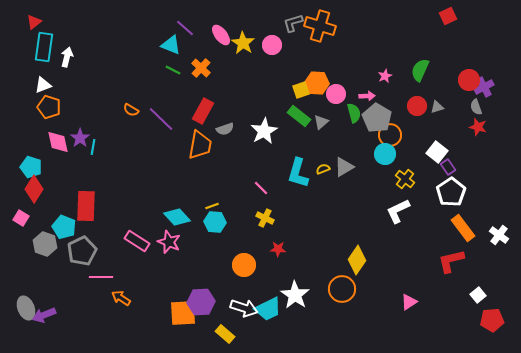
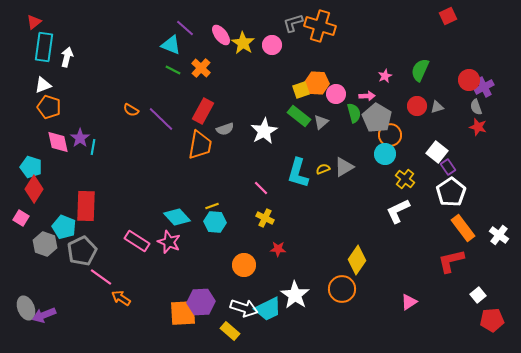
pink line at (101, 277): rotated 35 degrees clockwise
yellow rectangle at (225, 334): moved 5 px right, 3 px up
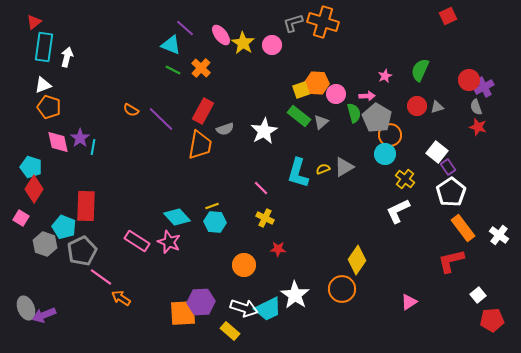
orange cross at (320, 26): moved 3 px right, 4 px up
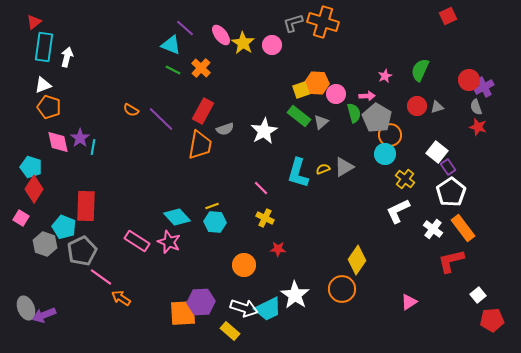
white cross at (499, 235): moved 66 px left, 6 px up
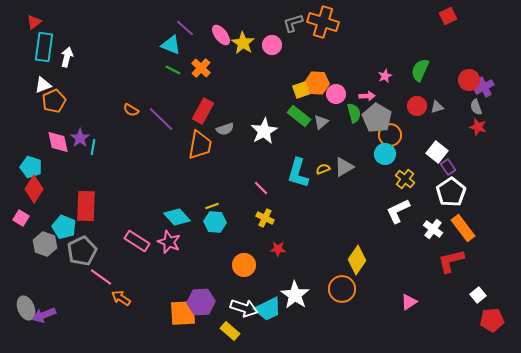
orange pentagon at (49, 107): moved 5 px right, 6 px up; rotated 30 degrees clockwise
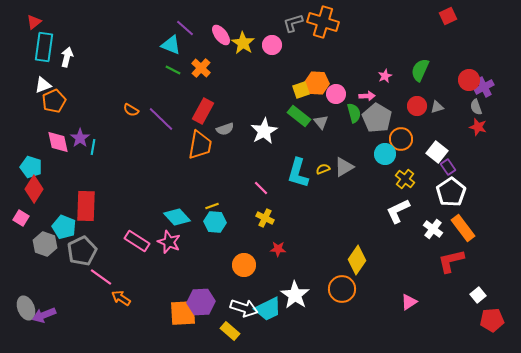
gray triangle at (321, 122): rotated 28 degrees counterclockwise
orange circle at (390, 135): moved 11 px right, 4 px down
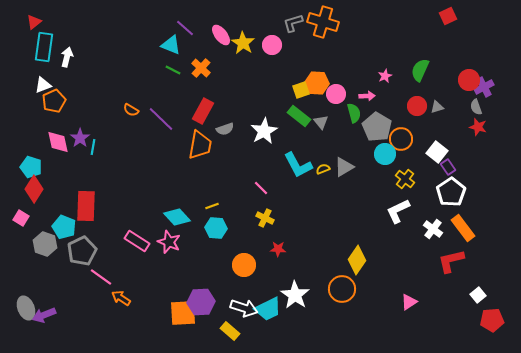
gray pentagon at (377, 118): moved 9 px down
cyan L-shape at (298, 173): moved 8 px up; rotated 44 degrees counterclockwise
cyan hexagon at (215, 222): moved 1 px right, 6 px down
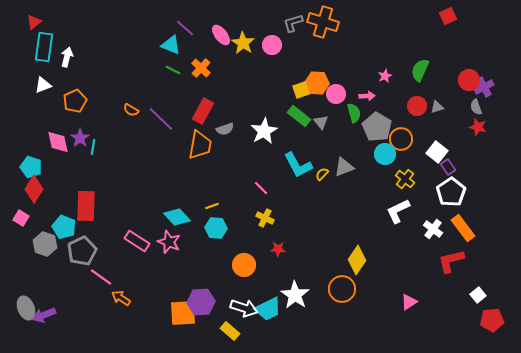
orange pentagon at (54, 101): moved 21 px right
gray triangle at (344, 167): rotated 10 degrees clockwise
yellow semicircle at (323, 169): moved 1 px left, 5 px down; rotated 24 degrees counterclockwise
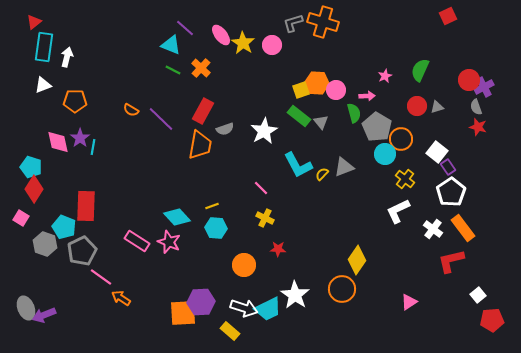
pink circle at (336, 94): moved 4 px up
orange pentagon at (75, 101): rotated 25 degrees clockwise
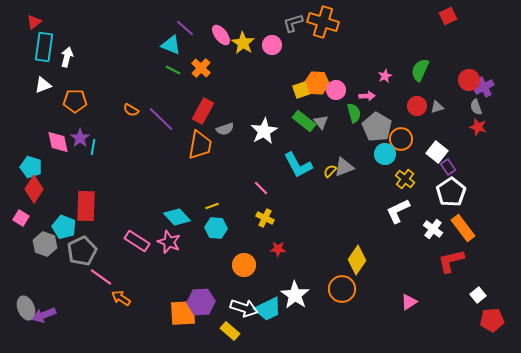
green rectangle at (299, 116): moved 5 px right, 5 px down
yellow semicircle at (322, 174): moved 8 px right, 3 px up
